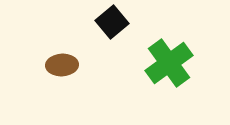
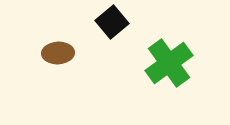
brown ellipse: moved 4 px left, 12 px up
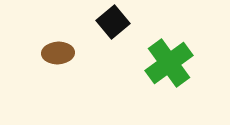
black square: moved 1 px right
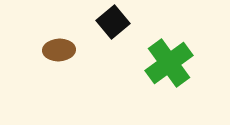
brown ellipse: moved 1 px right, 3 px up
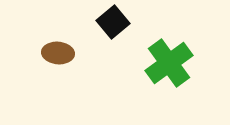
brown ellipse: moved 1 px left, 3 px down; rotated 8 degrees clockwise
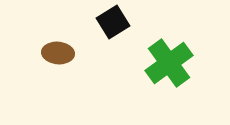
black square: rotated 8 degrees clockwise
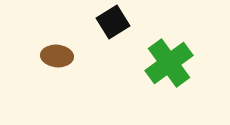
brown ellipse: moved 1 px left, 3 px down
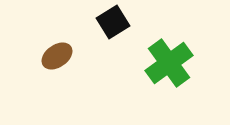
brown ellipse: rotated 40 degrees counterclockwise
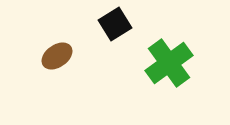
black square: moved 2 px right, 2 px down
